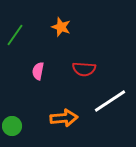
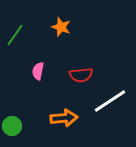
red semicircle: moved 3 px left, 6 px down; rotated 10 degrees counterclockwise
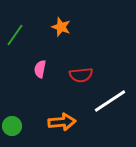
pink semicircle: moved 2 px right, 2 px up
orange arrow: moved 2 px left, 4 px down
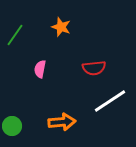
red semicircle: moved 13 px right, 7 px up
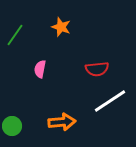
red semicircle: moved 3 px right, 1 px down
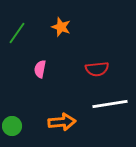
green line: moved 2 px right, 2 px up
white line: moved 3 px down; rotated 24 degrees clockwise
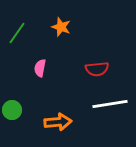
pink semicircle: moved 1 px up
orange arrow: moved 4 px left
green circle: moved 16 px up
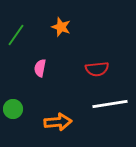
green line: moved 1 px left, 2 px down
green circle: moved 1 px right, 1 px up
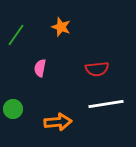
white line: moved 4 px left
